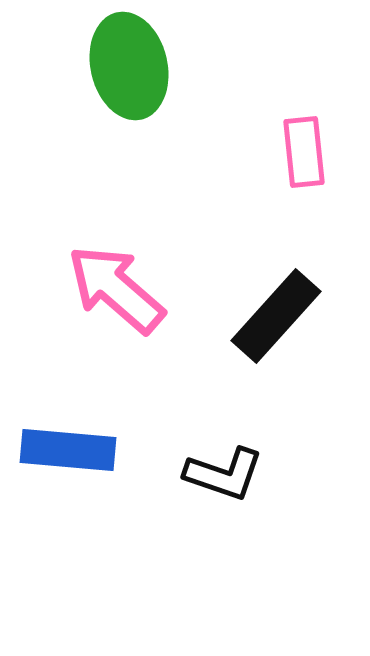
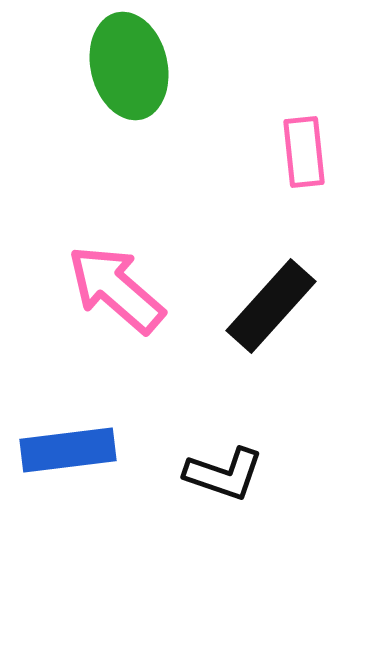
black rectangle: moved 5 px left, 10 px up
blue rectangle: rotated 12 degrees counterclockwise
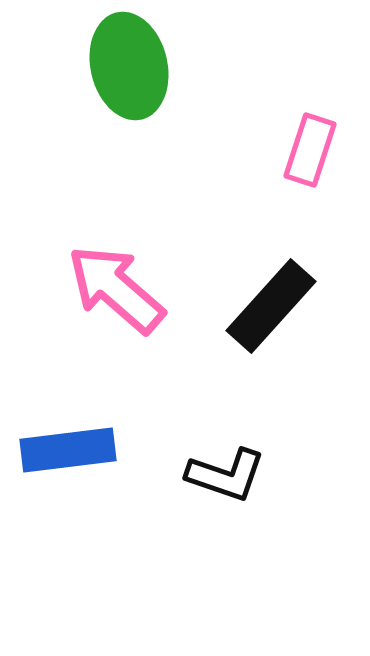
pink rectangle: moved 6 px right, 2 px up; rotated 24 degrees clockwise
black L-shape: moved 2 px right, 1 px down
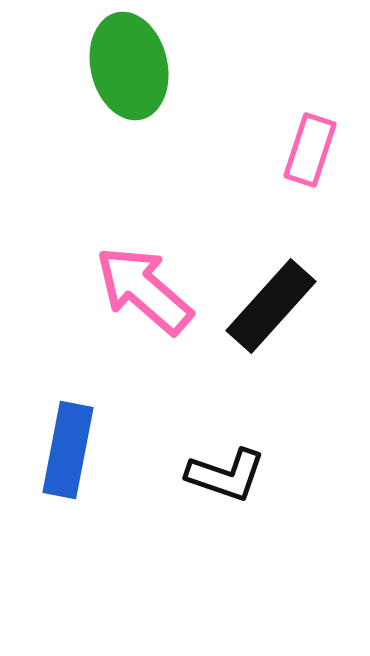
pink arrow: moved 28 px right, 1 px down
blue rectangle: rotated 72 degrees counterclockwise
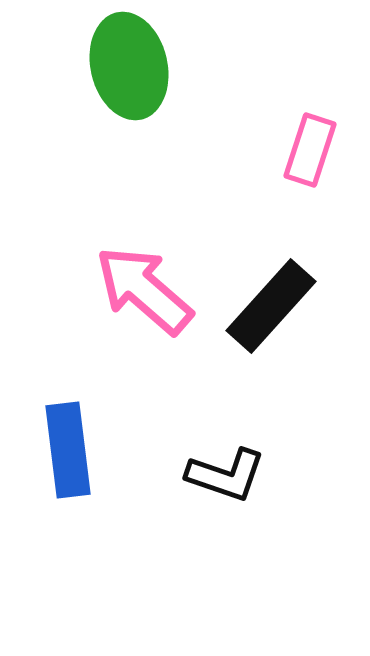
blue rectangle: rotated 18 degrees counterclockwise
